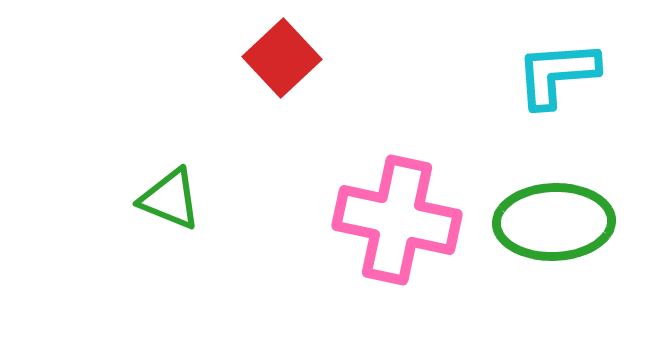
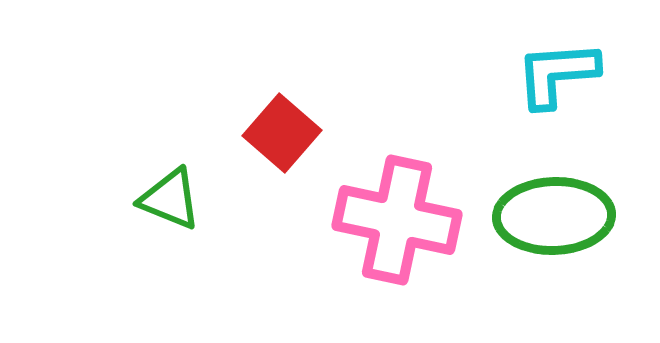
red square: moved 75 px down; rotated 6 degrees counterclockwise
green ellipse: moved 6 px up
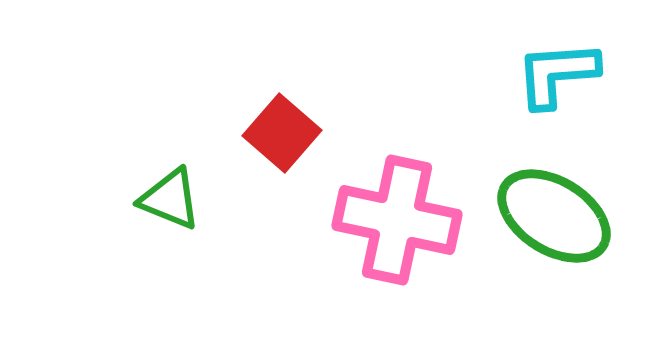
green ellipse: rotated 34 degrees clockwise
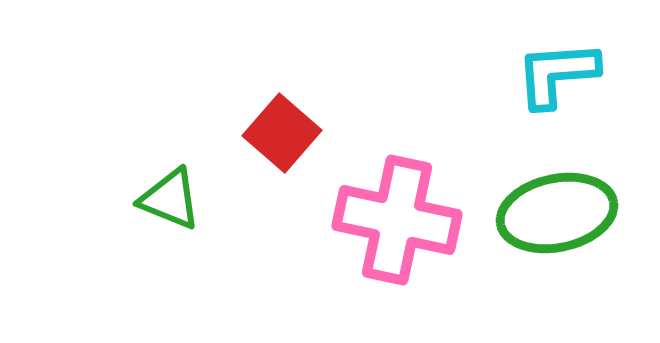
green ellipse: moved 3 px right, 3 px up; rotated 44 degrees counterclockwise
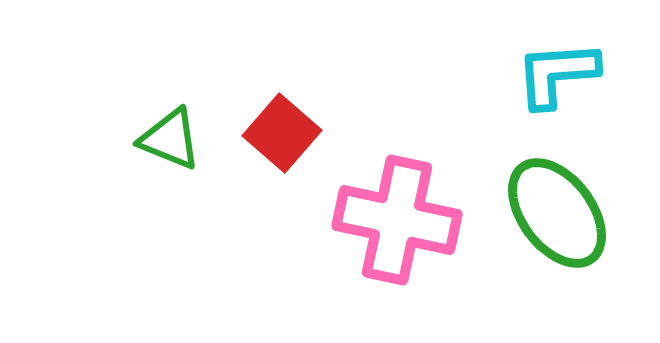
green triangle: moved 60 px up
green ellipse: rotated 65 degrees clockwise
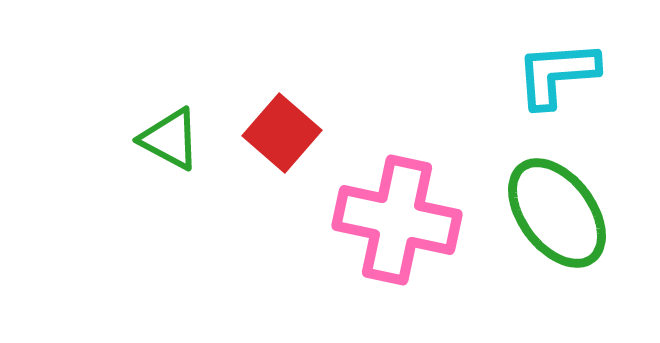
green triangle: rotated 6 degrees clockwise
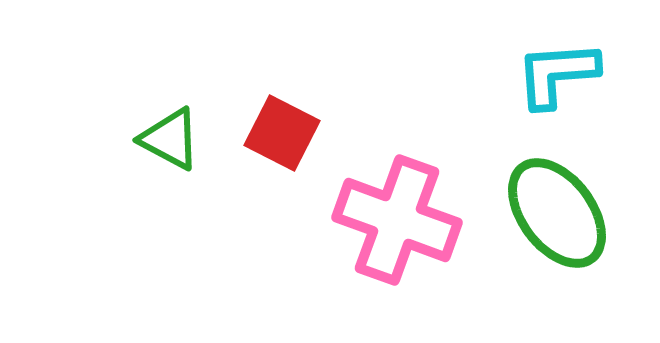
red square: rotated 14 degrees counterclockwise
pink cross: rotated 8 degrees clockwise
